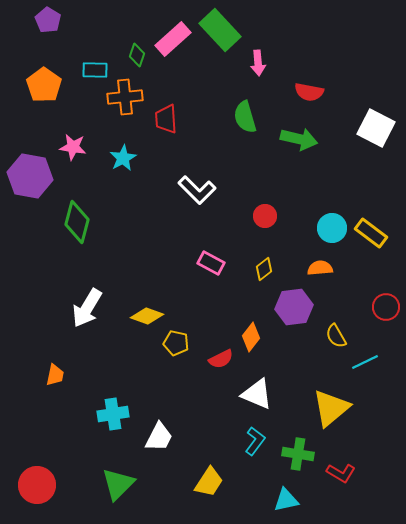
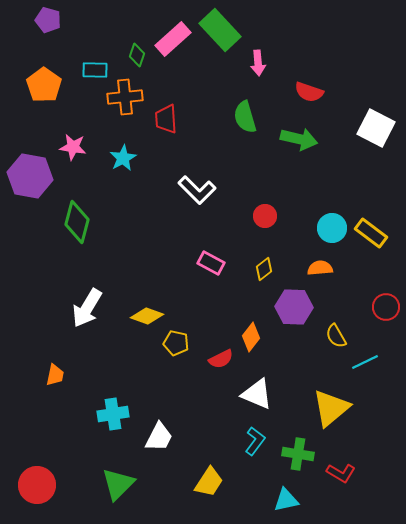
purple pentagon at (48, 20): rotated 15 degrees counterclockwise
red semicircle at (309, 92): rotated 8 degrees clockwise
purple hexagon at (294, 307): rotated 9 degrees clockwise
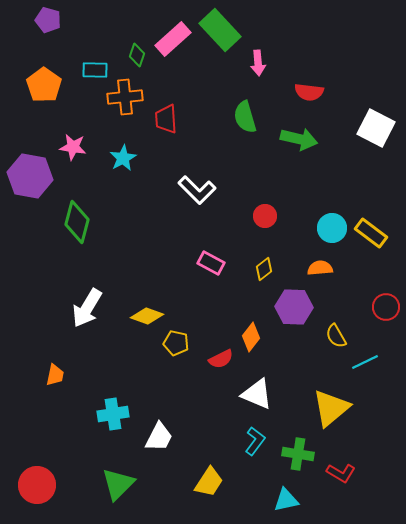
red semicircle at (309, 92): rotated 12 degrees counterclockwise
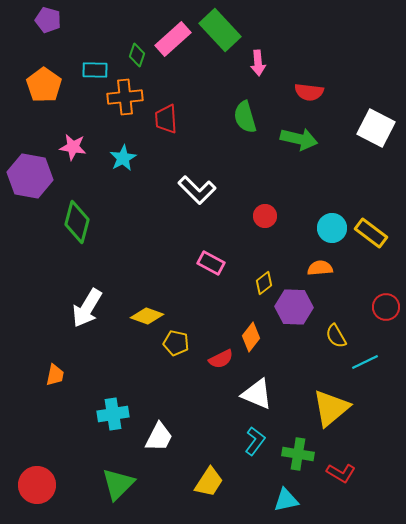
yellow diamond at (264, 269): moved 14 px down
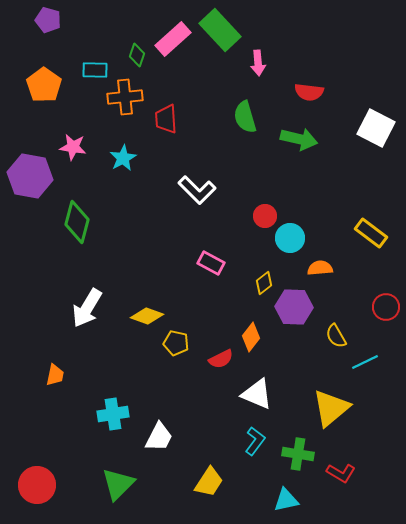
cyan circle at (332, 228): moved 42 px left, 10 px down
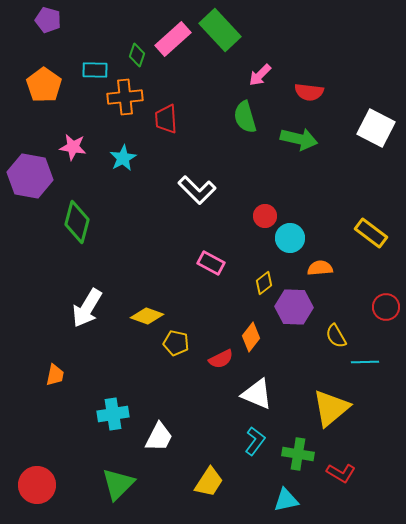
pink arrow at (258, 63): moved 2 px right, 12 px down; rotated 50 degrees clockwise
cyan line at (365, 362): rotated 24 degrees clockwise
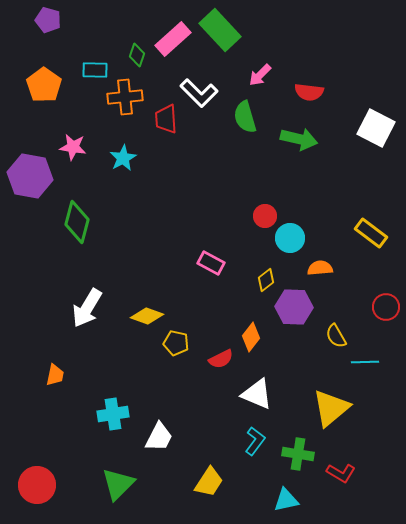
white L-shape at (197, 190): moved 2 px right, 97 px up
yellow diamond at (264, 283): moved 2 px right, 3 px up
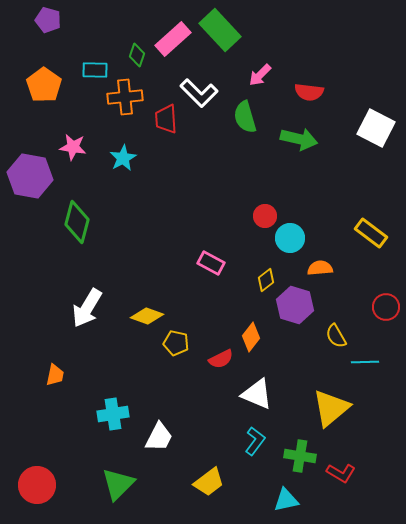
purple hexagon at (294, 307): moved 1 px right, 2 px up; rotated 15 degrees clockwise
green cross at (298, 454): moved 2 px right, 2 px down
yellow trapezoid at (209, 482): rotated 20 degrees clockwise
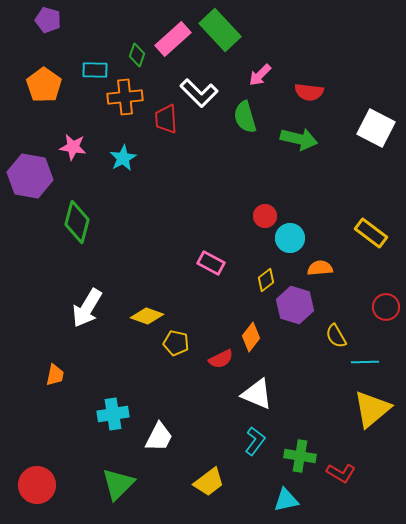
yellow triangle at (331, 408): moved 41 px right, 1 px down
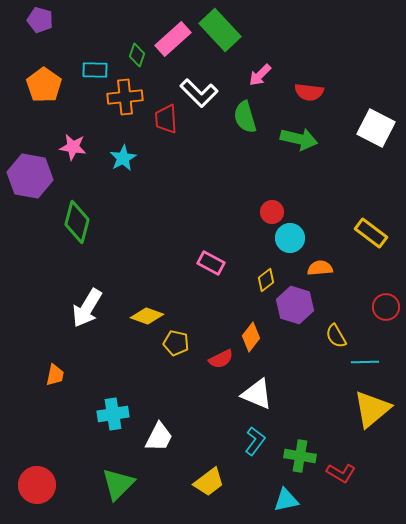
purple pentagon at (48, 20): moved 8 px left
red circle at (265, 216): moved 7 px right, 4 px up
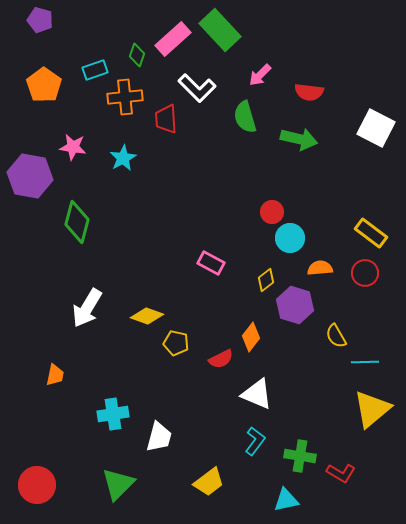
cyan rectangle at (95, 70): rotated 20 degrees counterclockwise
white L-shape at (199, 93): moved 2 px left, 5 px up
red circle at (386, 307): moved 21 px left, 34 px up
white trapezoid at (159, 437): rotated 12 degrees counterclockwise
